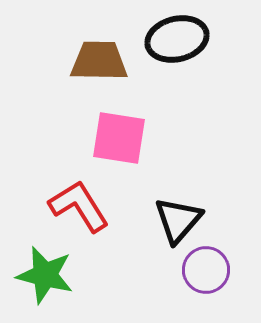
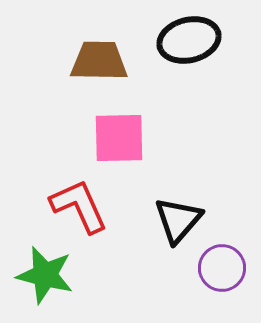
black ellipse: moved 12 px right, 1 px down
pink square: rotated 10 degrees counterclockwise
red L-shape: rotated 8 degrees clockwise
purple circle: moved 16 px right, 2 px up
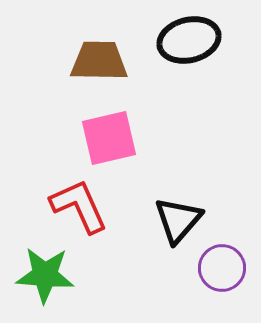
pink square: moved 10 px left; rotated 12 degrees counterclockwise
green star: rotated 10 degrees counterclockwise
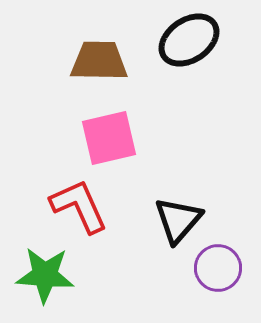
black ellipse: rotated 20 degrees counterclockwise
purple circle: moved 4 px left
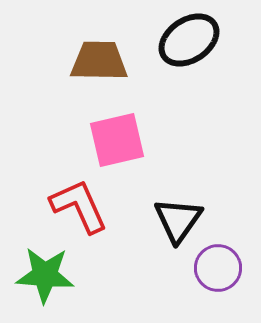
pink square: moved 8 px right, 2 px down
black triangle: rotated 6 degrees counterclockwise
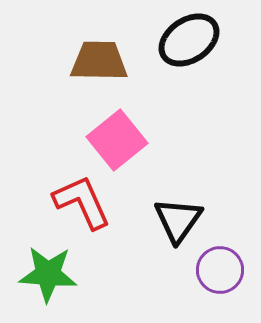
pink square: rotated 26 degrees counterclockwise
red L-shape: moved 3 px right, 4 px up
purple circle: moved 2 px right, 2 px down
green star: moved 3 px right, 1 px up
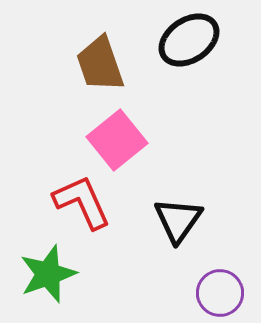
brown trapezoid: moved 1 px right, 3 px down; rotated 110 degrees counterclockwise
purple circle: moved 23 px down
green star: rotated 24 degrees counterclockwise
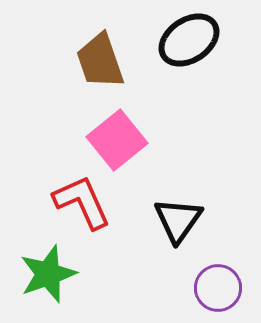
brown trapezoid: moved 3 px up
purple circle: moved 2 px left, 5 px up
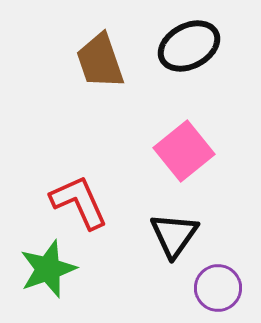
black ellipse: moved 6 px down; rotated 6 degrees clockwise
pink square: moved 67 px right, 11 px down
red L-shape: moved 3 px left
black triangle: moved 4 px left, 15 px down
green star: moved 5 px up
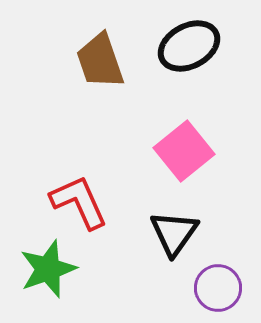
black triangle: moved 2 px up
